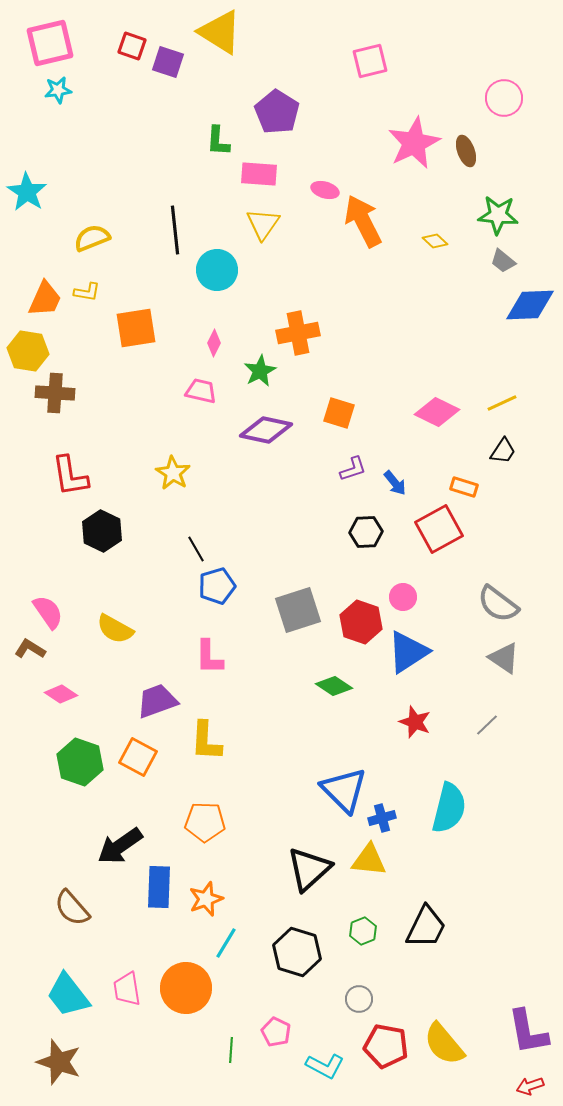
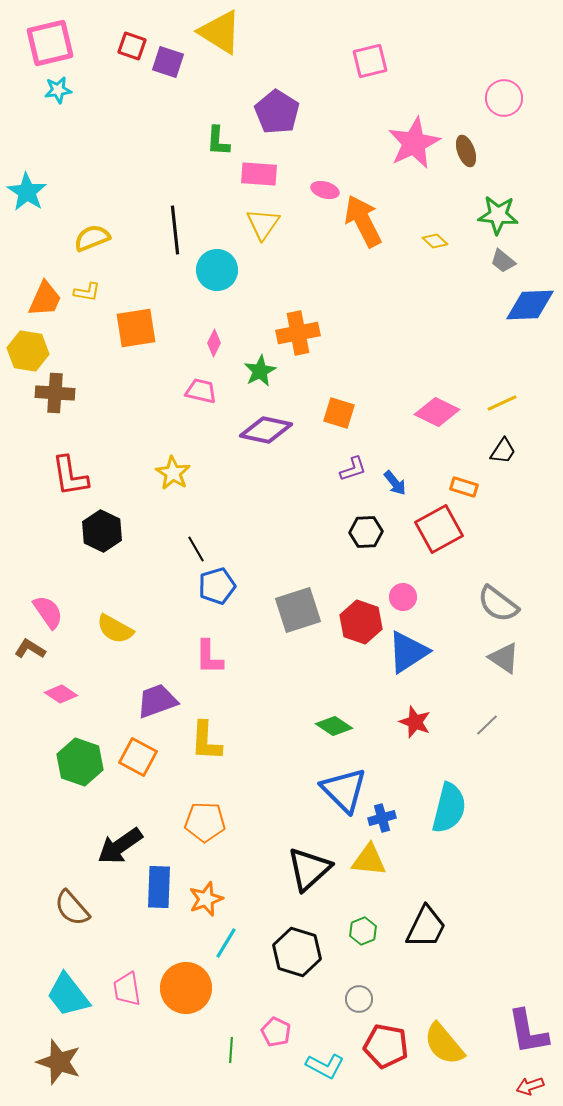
green diamond at (334, 686): moved 40 px down
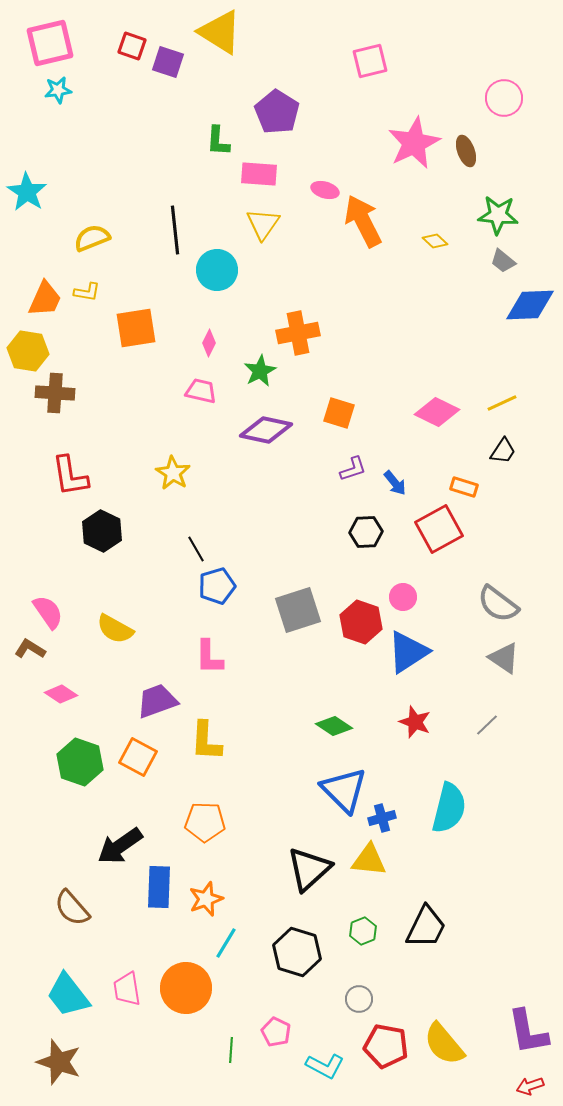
pink diamond at (214, 343): moved 5 px left
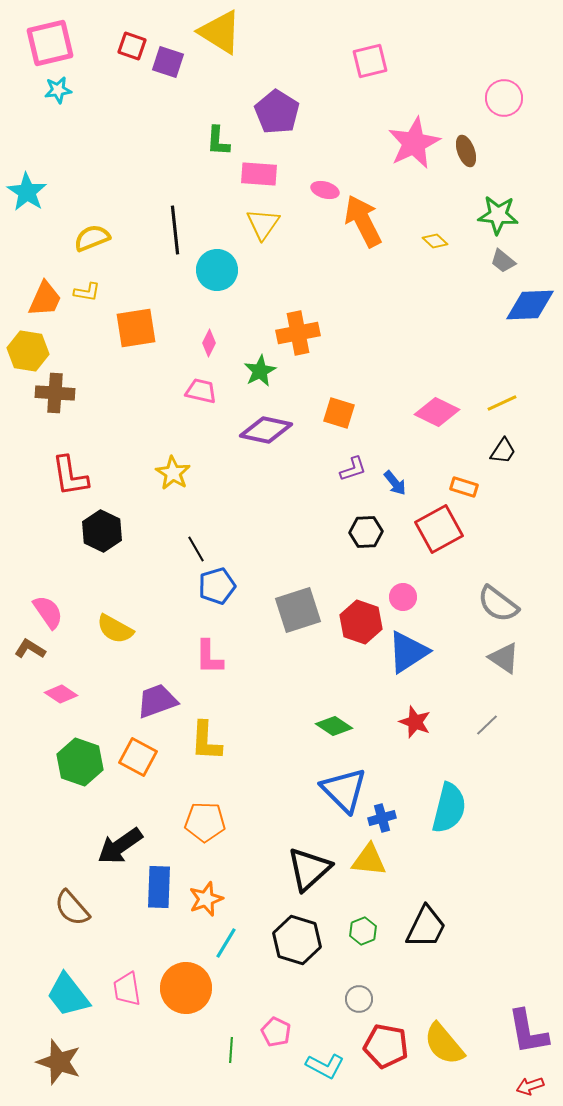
black hexagon at (297, 952): moved 12 px up
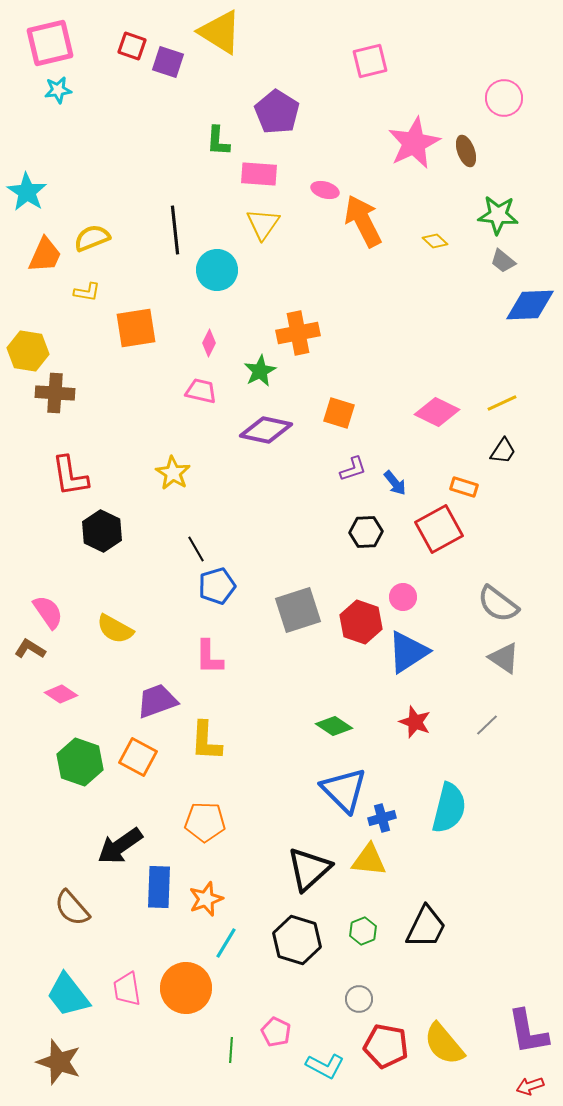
orange trapezoid at (45, 299): moved 44 px up
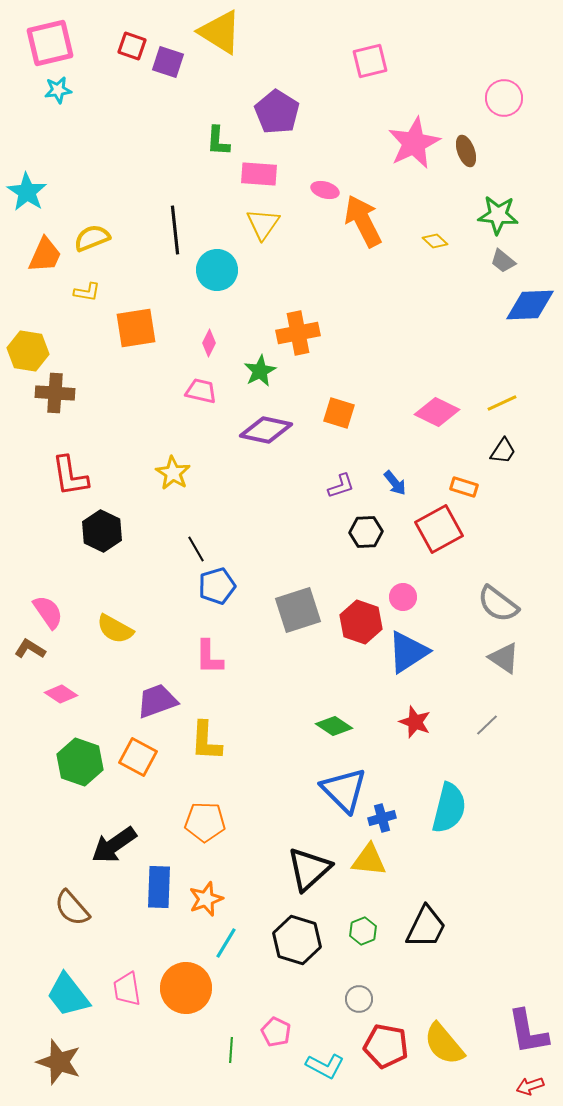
purple L-shape at (353, 469): moved 12 px left, 17 px down
black arrow at (120, 846): moved 6 px left, 1 px up
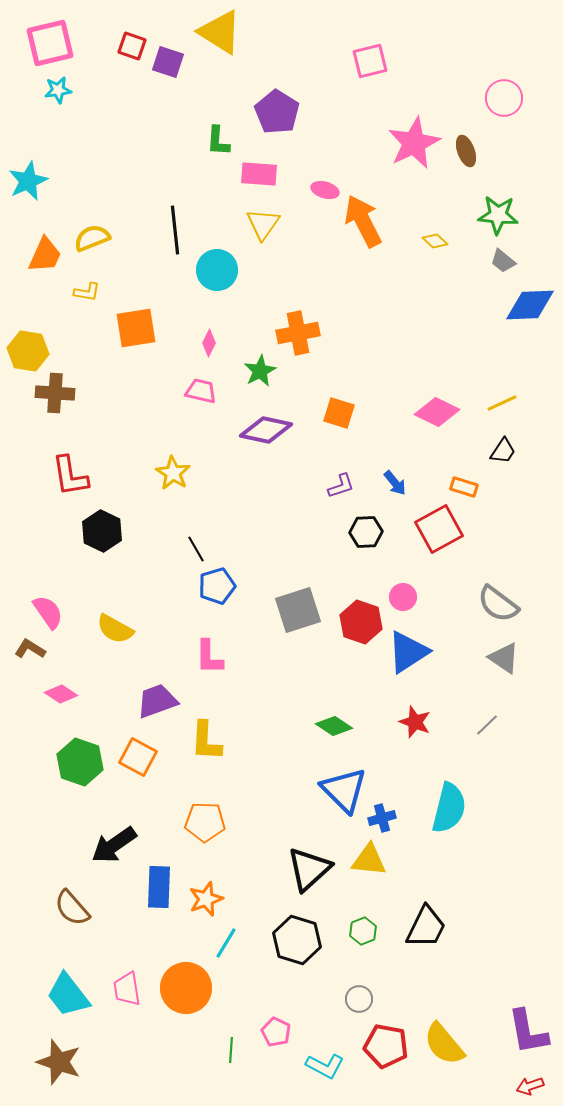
cyan star at (27, 192): moved 1 px right, 11 px up; rotated 15 degrees clockwise
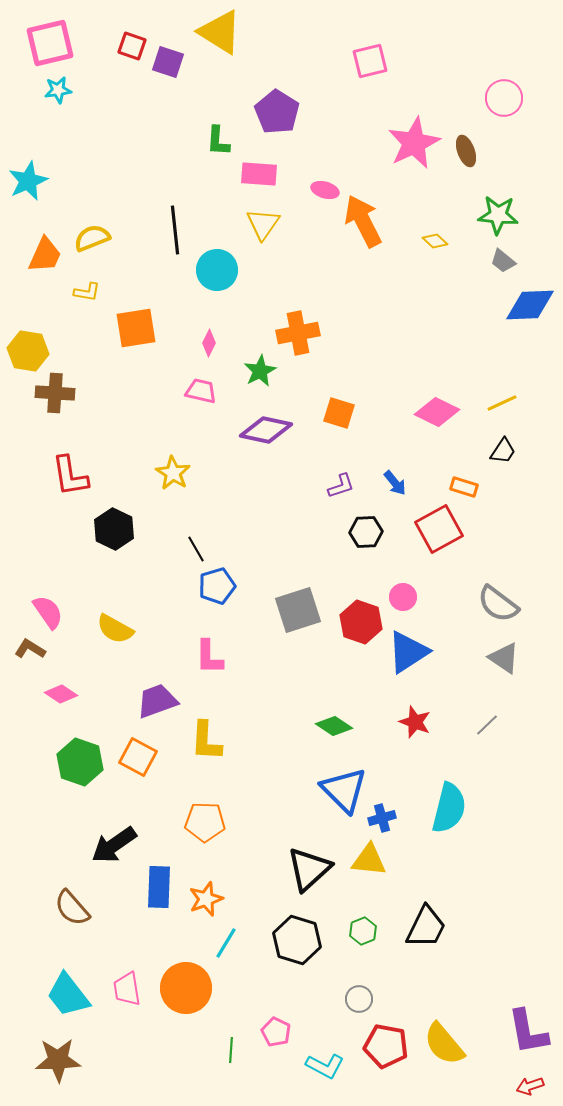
black hexagon at (102, 531): moved 12 px right, 2 px up
brown star at (59, 1062): moved 1 px left, 2 px up; rotated 21 degrees counterclockwise
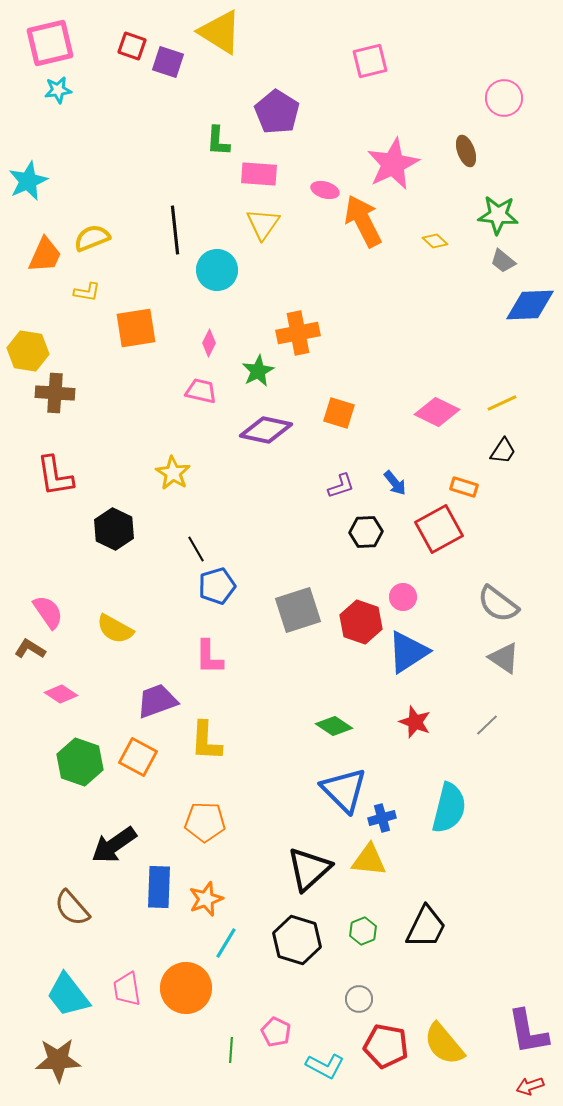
pink star at (414, 143): moved 21 px left, 21 px down
green star at (260, 371): moved 2 px left
red L-shape at (70, 476): moved 15 px left
